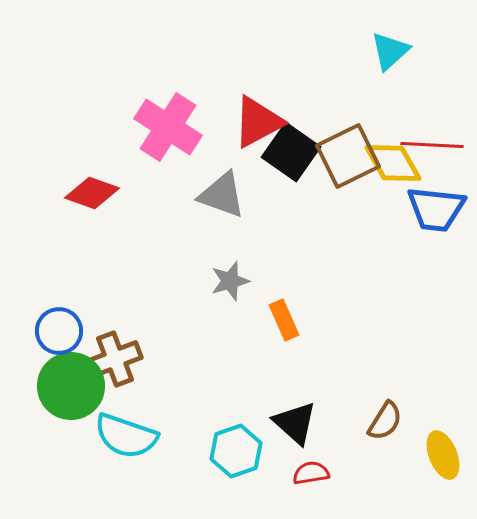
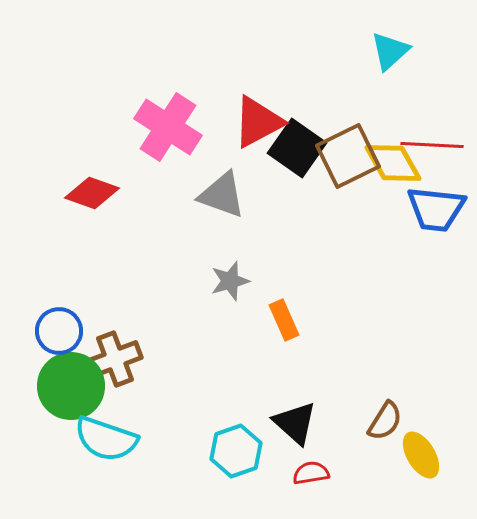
black square: moved 6 px right, 4 px up
cyan semicircle: moved 20 px left, 3 px down
yellow ellipse: moved 22 px left; rotated 9 degrees counterclockwise
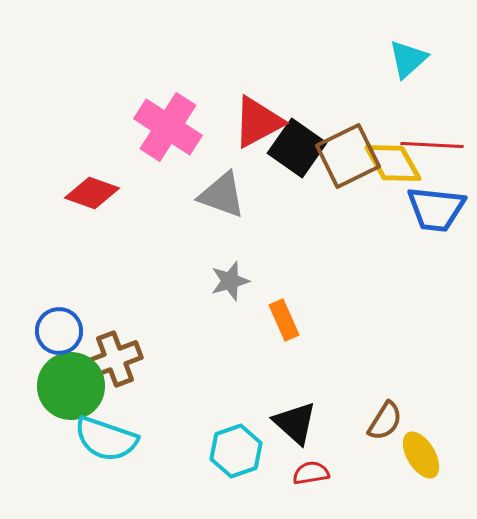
cyan triangle: moved 18 px right, 8 px down
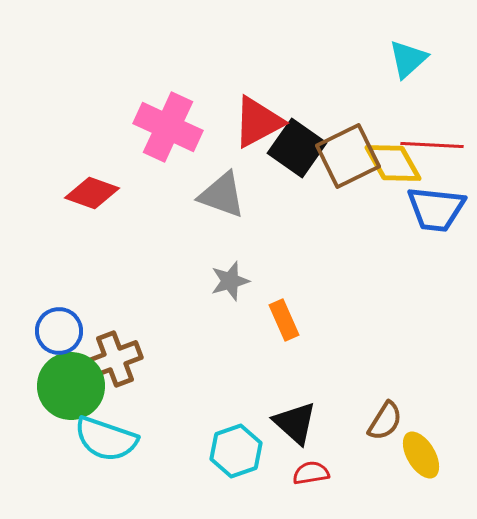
pink cross: rotated 8 degrees counterclockwise
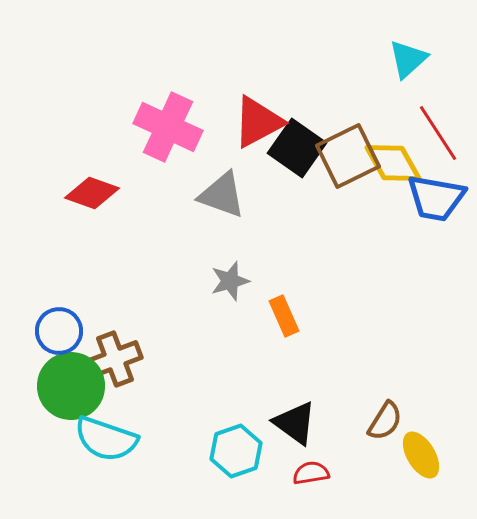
red line: moved 6 px right, 12 px up; rotated 54 degrees clockwise
blue trapezoid: moved 11 px up; rotated 4 degrees clockwise
orange rectangle: moved 4 px up
black triangle: rotated 6 degrees counterclockwise
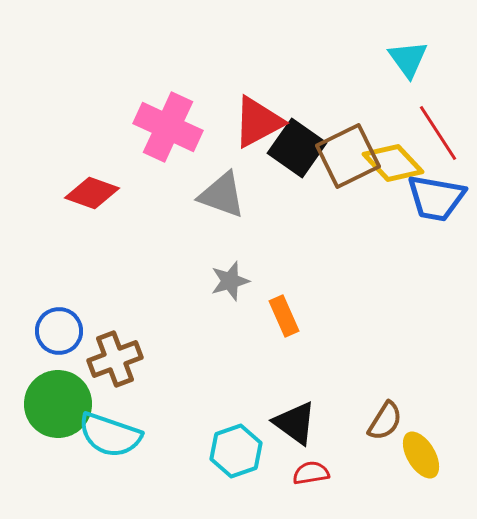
cyan triangle: rotated 24 degrees counterclockwise
yellow diamond: rotated 14 degrees counterclockwise
green circle: moved 13 px left, 18 px down
cyan semicircle: moved 4 px right, 4 px up
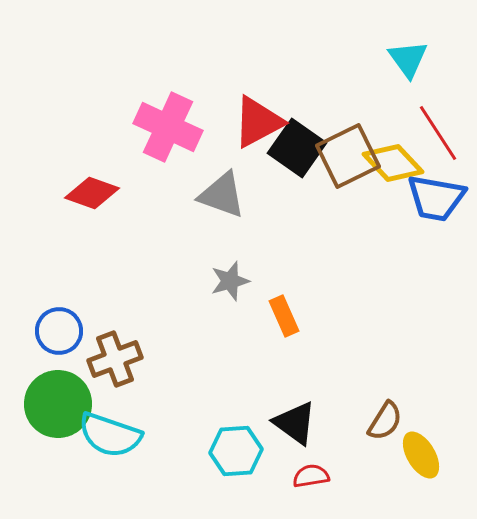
cyan hexagon: rotated 15 degrees clockwise
red semicircle: moved 3 px down
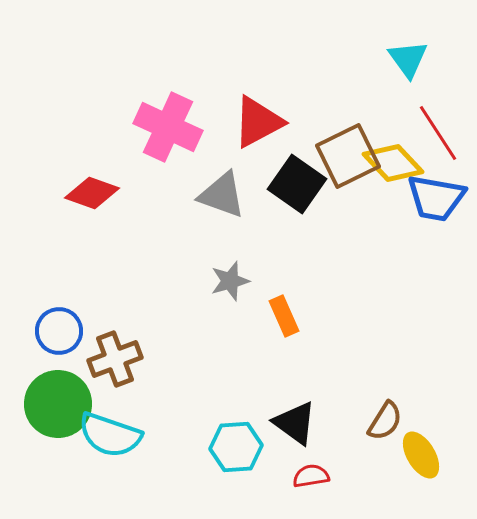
black square: moved 36 px down
cyan hexagon: moved 4 px up
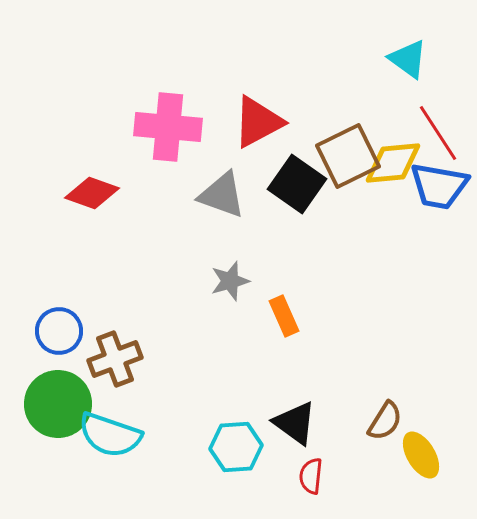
cyan triangle: rotated 18 degrees counterclockwise
pink cross: rotated 20 degrees counterclockwise
yellow diamond: rotated 52 degrees counterclockwise
blue trapezoid: moved 3 px right, 12 px up
red semicircle: rotated 75 degrees counterclockwise
